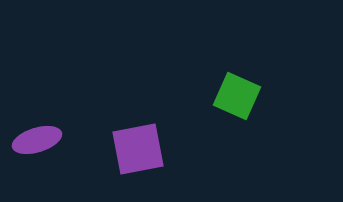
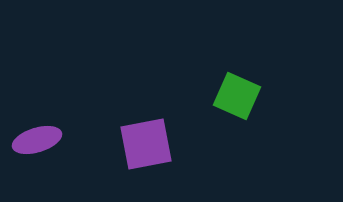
purple square: moved 8 px right, 5 px up
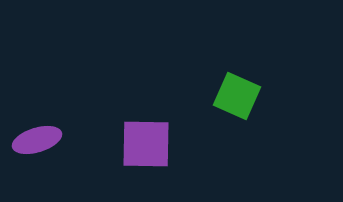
purple square: rotated 12 degrees clockwise
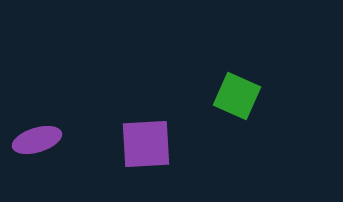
purple square: rotated 4 degrees counterclockwise
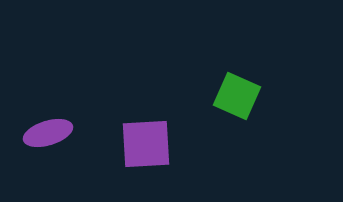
purple ellipse: moved 11 px right, 7 px up
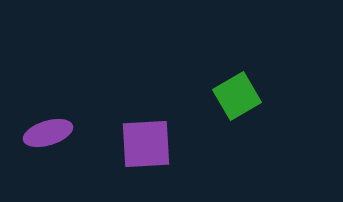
green square: rotated 36 degrees clockwise
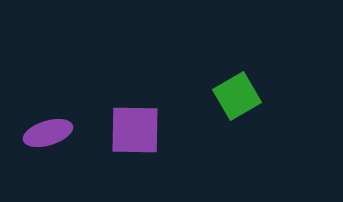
purple square: moved 11 px left, 14 px up; rotated 4 degrees clockwise
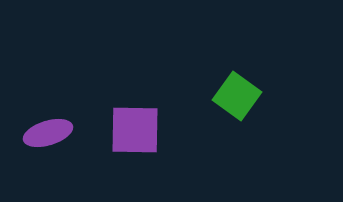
green square: rotated 24 degrees counterclockwise
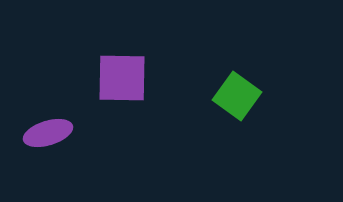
purple square: moved 13 px left, 52 px up
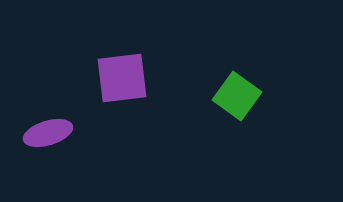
purple square: rotated 8 degrees counterclockwise
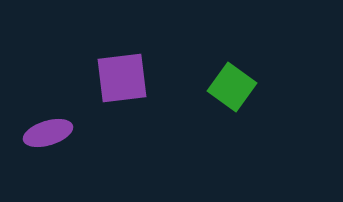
green square: moved 5 px left, 9 px up
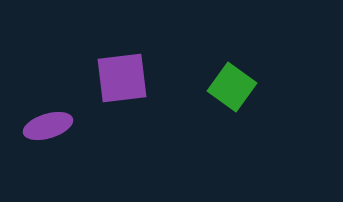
purple ellipse: moved 7 px up
